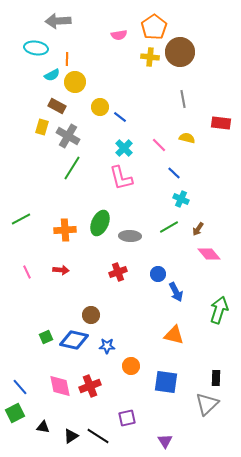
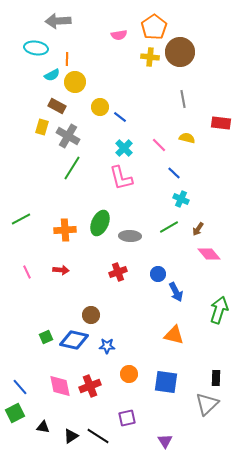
orange circle at (131, 366): moved 2 px left, 8 px down
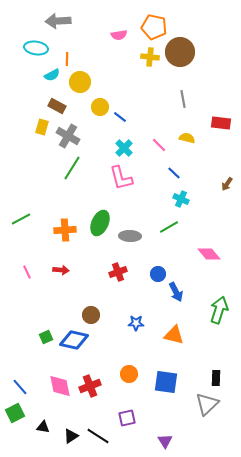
orange pentagon at (154, 27): rotated 25 degrees counterclockwise
yellow circle at (75, 82): moved 5 px right
brown arrow at (198, 229): moved 29 px right, 45 px up
blue star at (107, 346): moved 29 px right, 23 px up
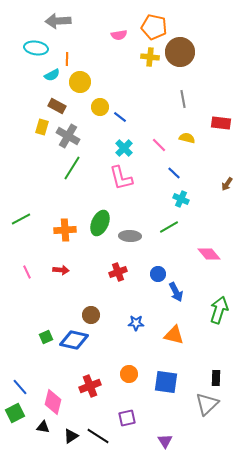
pink diamond at (60, 386): moved 7 px left, 16 px down; rotated 25 degrees clockwise
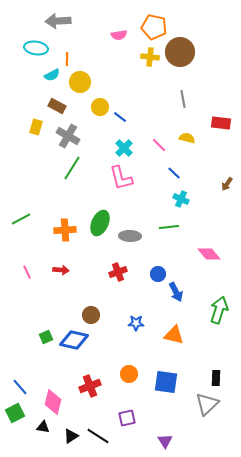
yellow rectangle at (42, 127): moved 6 px left
green line at (169, 227): rotated 24 degrees clockwise
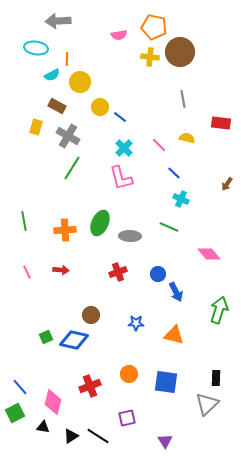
green line at (21, 219): moved 3 px right, 2 px down; rotated 72 degrees counterclockwise
green line at (169, 227): rotated 30 degrees clockwise
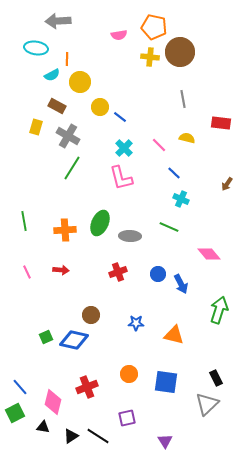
blue arrow at (176, 292): moved 5 px right, 8 px up
black rectangle at (216, 378): rotated 28 degrees counterclockwise
red cross at (90, 386): moved 3 px left, 1 px down
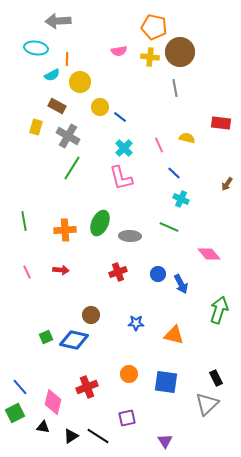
pink semicircle at (119, 35): moved 16 px down
gray line at (183, 99): moved 8 px left, 11 px up
pink line at (159, 145): rotated 21 degrees clockwise
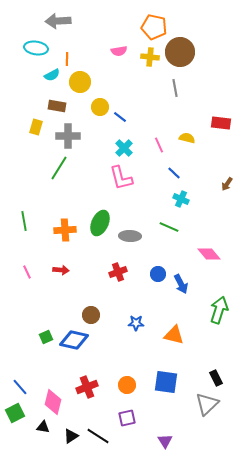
brown rectangle at (57, 106): rotated 18 degrees counterclockwise
gray cross at (68, 136): rotated 30 degrees counterclockwise
green line at (72, 168): moved 13 px left
orange circle at (129, 374): moved 2 px left, 11 px down
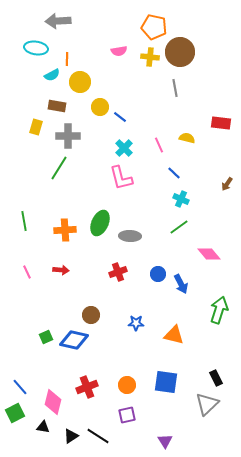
green line at (169, 227): moved 10 px right; rotated 60 degrees counterclockwise
purple square at (127, 418): moved 3 px up
